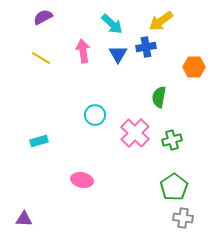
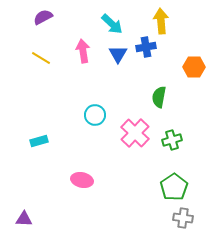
yellow arrow: rotated 120 degrees clockwise
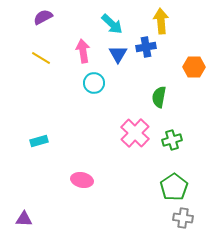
cyan circle: moved 1 px left, 32 px up
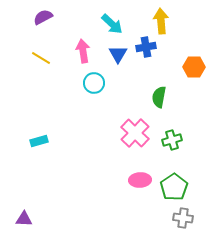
pink ellipse: moved 58 px right; rotated 15 degrees counterclockwise
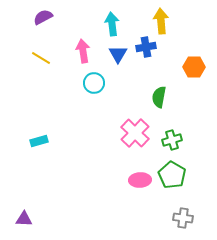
cyan arrow: rotated 140 degrees counterclockwise
green pentagon: moved 2 px left, 12 px up; rotated 8 degrees counterclockwise
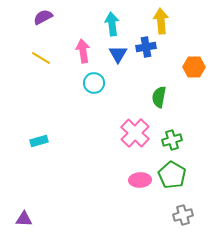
gray cross: moved 3 px up; rotated 24 degrees counterclockwise
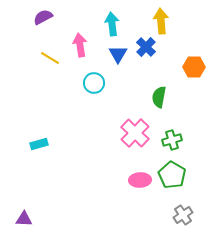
blue cross: rotated 36 degrees counterclockwise
pink arrow: moved 3 px left, 6 px up
yellow line: moved 9 px right
cyan rectangle: moved 3 px down
gray cross: rotated 18 degrees counterclockwise
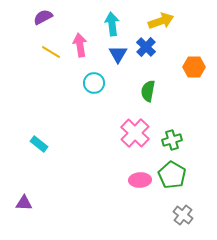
yellow arrow: rotated 75 degrees clockwise
yellow line: moved 1 px right, 6 px up
green semicircle: moved 11 px left, 6 px up
cyan rectangle: rotated 54 degrees clockwise
gray cross: rotated 18 degrees counterclockwise
purple triangle: moved 16 px up
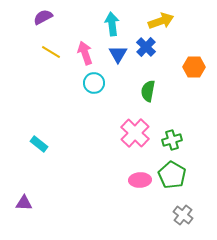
pink arrow: moved 5 px right, 8 px down; rotated 10 degrees counterclockwise
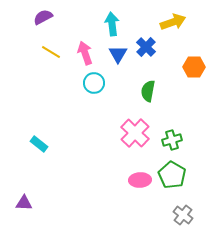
yellow arrow: moved 12 px right, 1 px down
